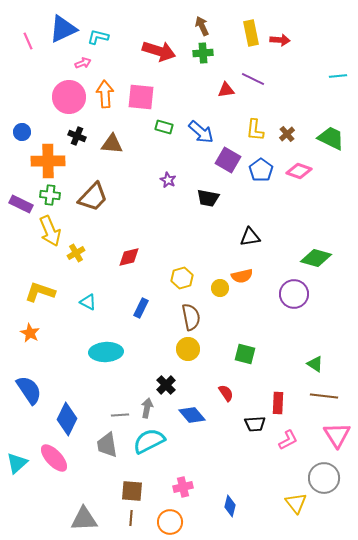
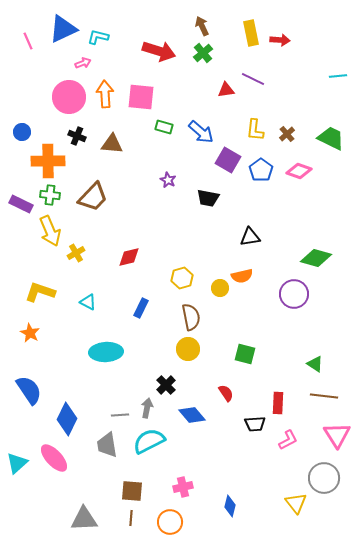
green cross at (203, 53): rotated 36 degrees counterclockwise
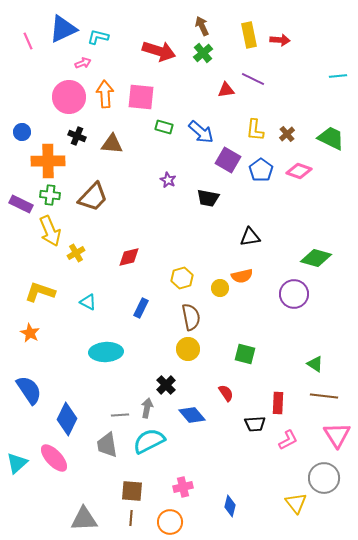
yellow rectangle at (251, 33): moved 2 px left, 2 px down
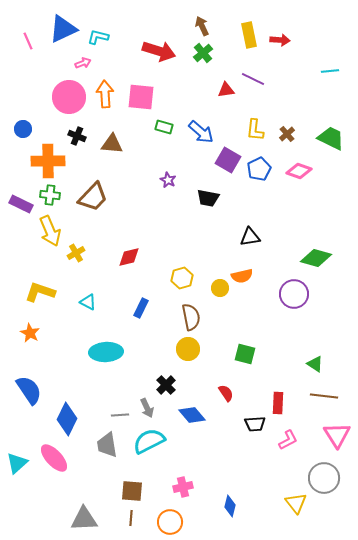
cyan line at (338, 76): moved 8 px left, 5 px up
blue circle at (22, 132): moved 1 px right, 3 px up
blue pentagon at (261, 170): moved 2 px left, 1 px up; rotated 10 degrees clockwise
gray arrow at (147, 408): rotated 144 degrees clockwise
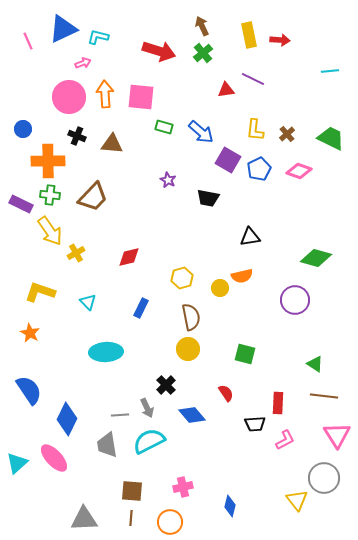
yellow arrow at (50, 231): rotated 12 degrees counterclockwise
purple circle at (294, 294): moved 1 px right, 6 px down
cyan triangle at (88, 302): rotated 18 degrees clockwise
pink L-shape at (288, 440): moved 3 px left
yellow triangle at (296, 503): moved 1 px right, 3 px up
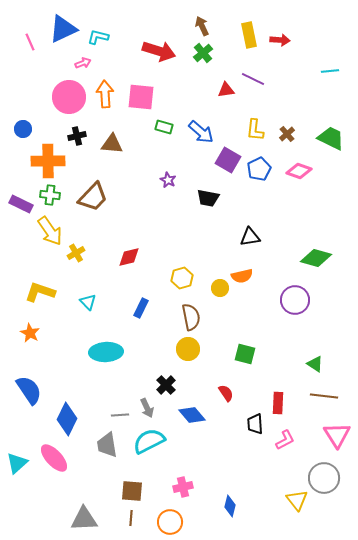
pink line at (28, 41): moved 2 px right, 1 px down
black cross at (77, 136): rotated 36 degrees counterclockwise
black trapezoid at (255, 424): rotated 90 degrees clockwise
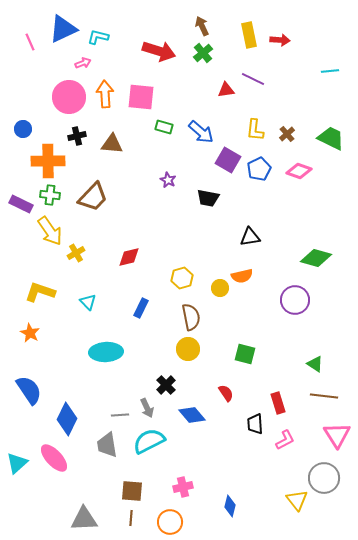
red rectangle at (278, 403): rotated 20 degrees counterclockwise
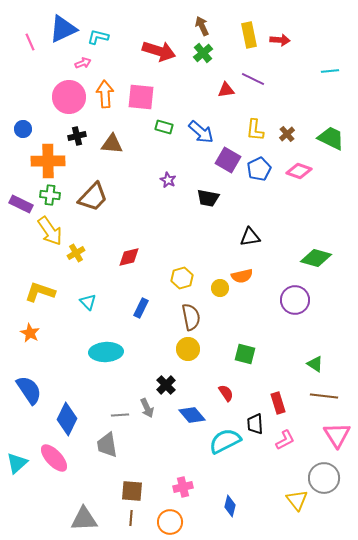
cyan semicircle at (149, 441): moved 76 px right
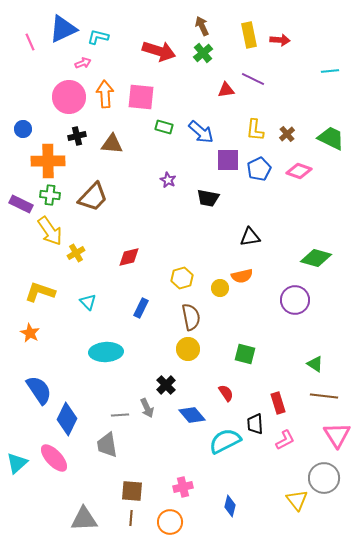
purple square at (228, 160): rotated 30 degrees counterclockwise
blue semicircle at (29, 390): moved 10 px right
